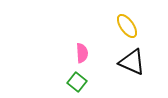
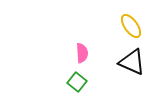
yellow ellipse: moved 4 px right
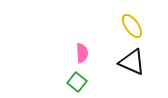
yellow ellipse: moved 1 px right
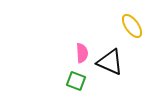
black triangle: moved 22 px left
green square: moved 1 px left, 1 px up; rotated 18 degrees counterclockwise
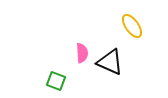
green square: moved 20 px left
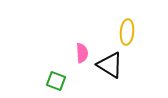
yellow ellipse: moved 5 px left, 6 px down; rotated 40 degrees clockwise
black triangle: moved 3 px down; rotated 8 degrees clockwise
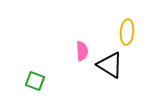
pink semicircle: moved 2 px up
green square: moved 21 px left
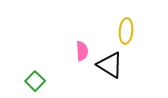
yellow ellipse: moved 1 px left, 1 px up
green square: rotated 24 degrees clockwise
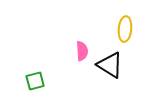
yellow ellipse: moved 1 px left, 2 px up
green square: rotated 30 degrees clockwise
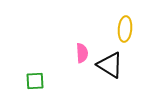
pink semicircle: moved 2 px down
green square: rotated 12 degrees clockwise
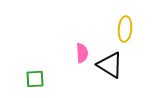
green square: moved 2 px up
